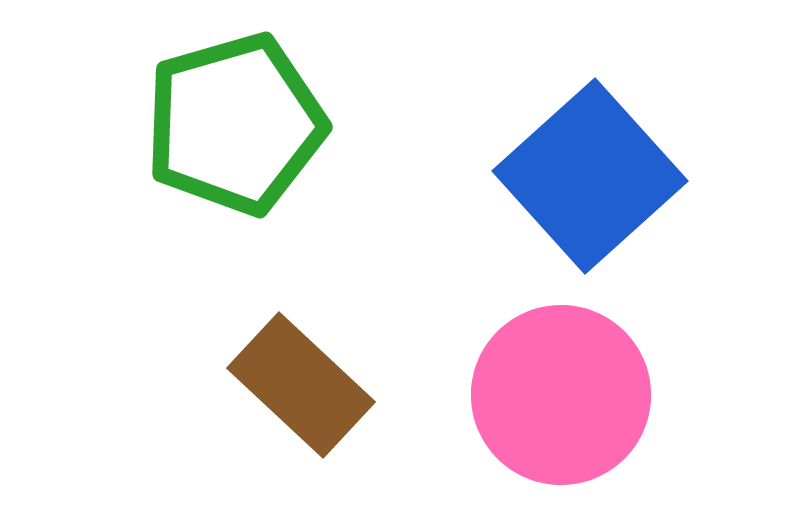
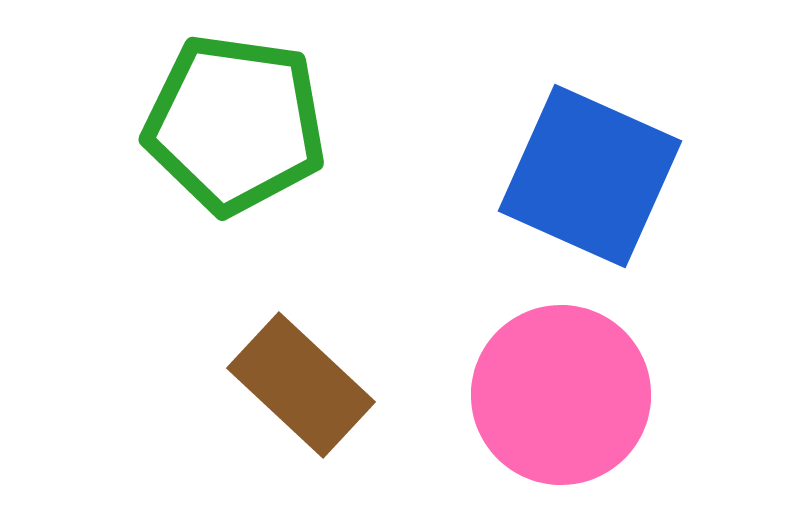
green pentagon: rotated 24 degrees clockwise
blue square: rotated 24 degrees counterclockwise
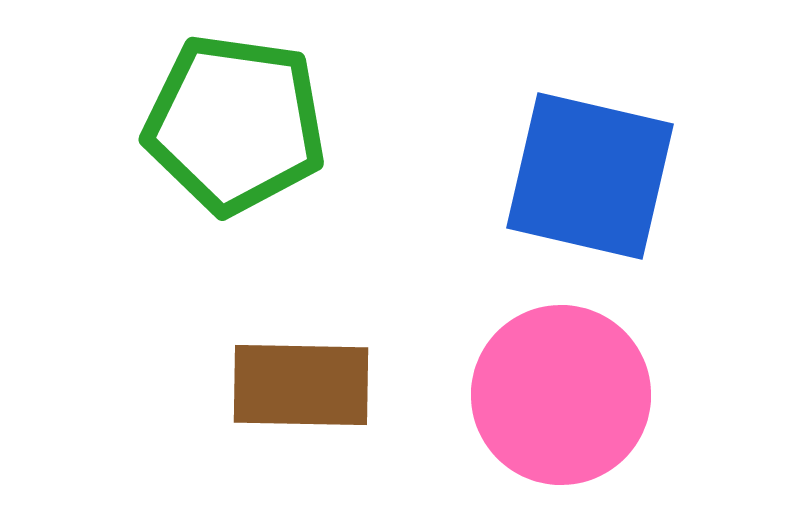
blue square: rotated 11 degrees counterclockwise
brown rectangle: rotated 42 degrees counterclockwise
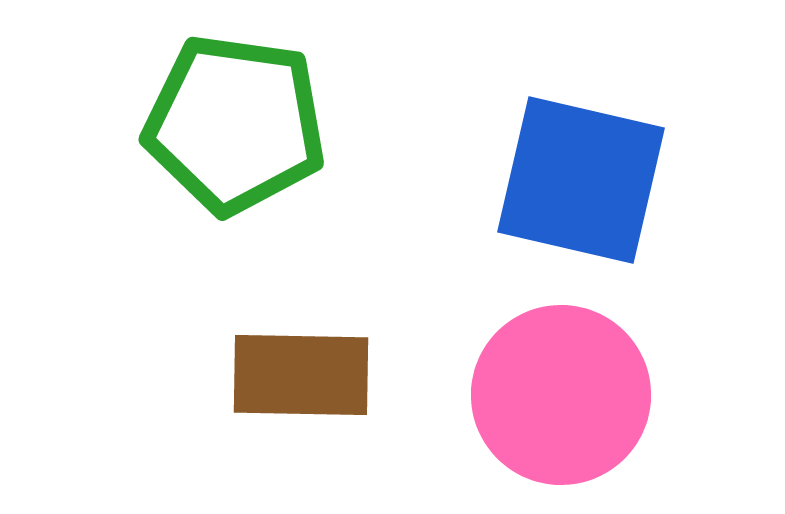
blue square: moved 9 px left, 4 px down
brown rectangle: moved 10 px up
